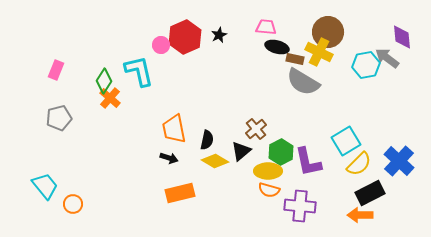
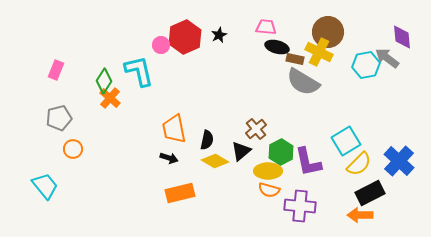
orange circle: moved 55 px up
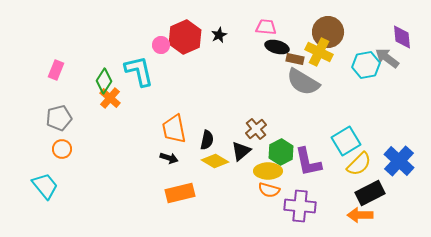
orange circle: moved 11 px left
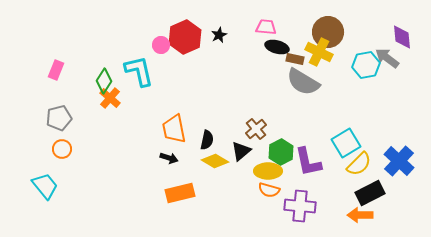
cyan square: moved 2 px down
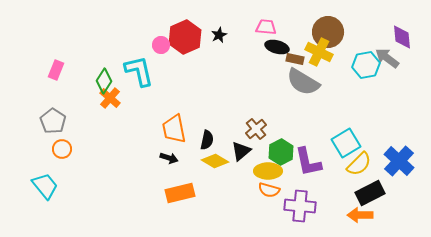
gray pentagon: moved 6 px left, 3 px down; rotated 25 degrees counterclockwise
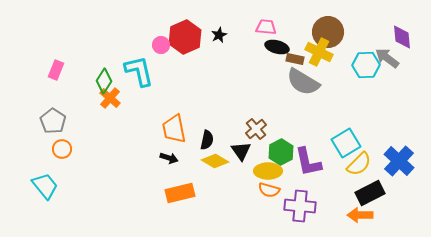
cyan hexagon: rotated 8 degrees clockwise
black triangle: rotated 25 degrees counterclockwise
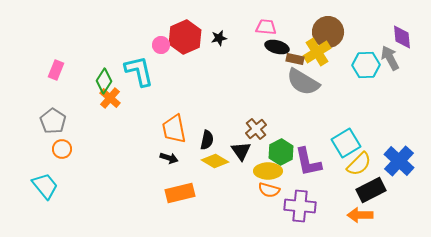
black star: moved 3 px down; rotated 14 degrees clockwise
yellow cross: moved 2 px left; rotated 32 degrees clockwise
gray arrow: moved 3 px right; rotated 25 degrees clockwise
black rectangle: moved 1 px right, 3 px up
